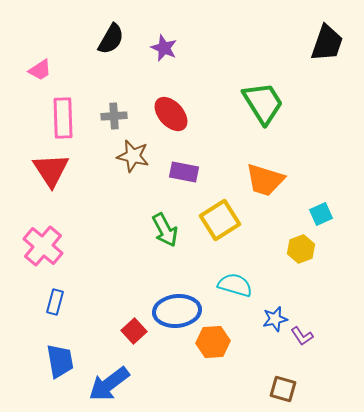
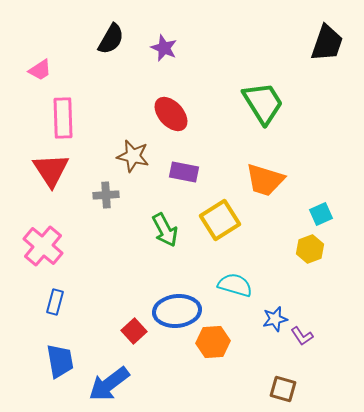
gray cross: moved 8 px left, 79 px down
yellow hexagon: moved 9 px right
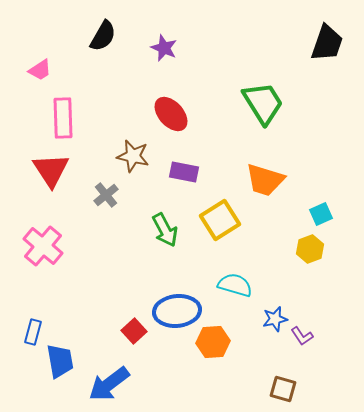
black semicircle: moved 8 px left, 3 px up
gray cross: rotated 35 degrees counterclockwise
blue rectangle: moved 22 px left, 30 px down
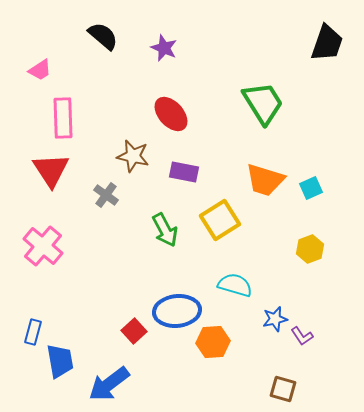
black semicircle: rotated 80 degrees counterclockwise
gray cross: rotated 15 degrees counterclockwise
cyan square: moved 10 px left, 26 px up
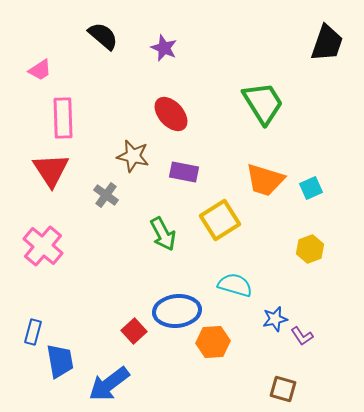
green arrow: moved 2 px left, 4 px down
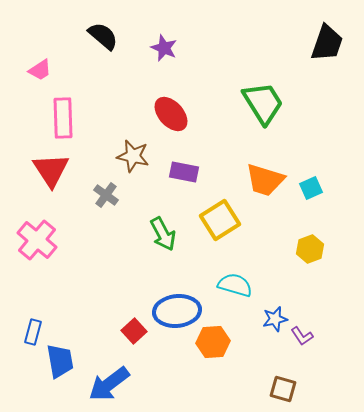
pink cross: moved 6 px left, 6 px up
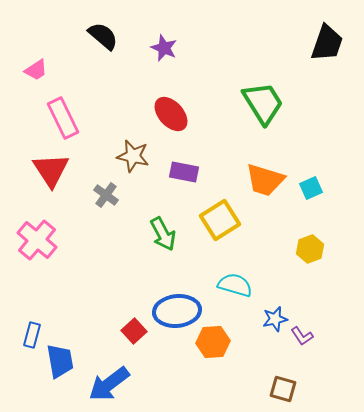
pink trapezoid: moved 4 px left
pink rectangle: rotated 24 degrees counterclockwise
blue rectangle: moved 1 px left, 3 px down
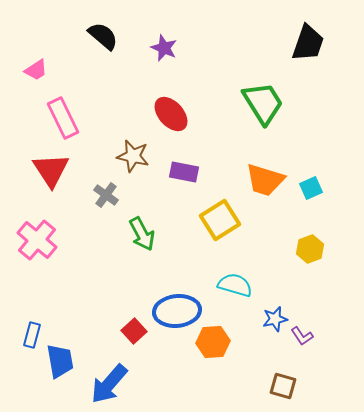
black trapezoid: moved 19 px left
green arrow: moved 21 px left
blue arrow: rotated 12 degrees counterclockwise
brown square: moved 3 px up
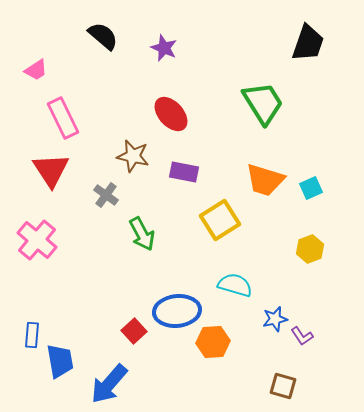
blue rectangle: rotated 10 degrees counterclockwise
